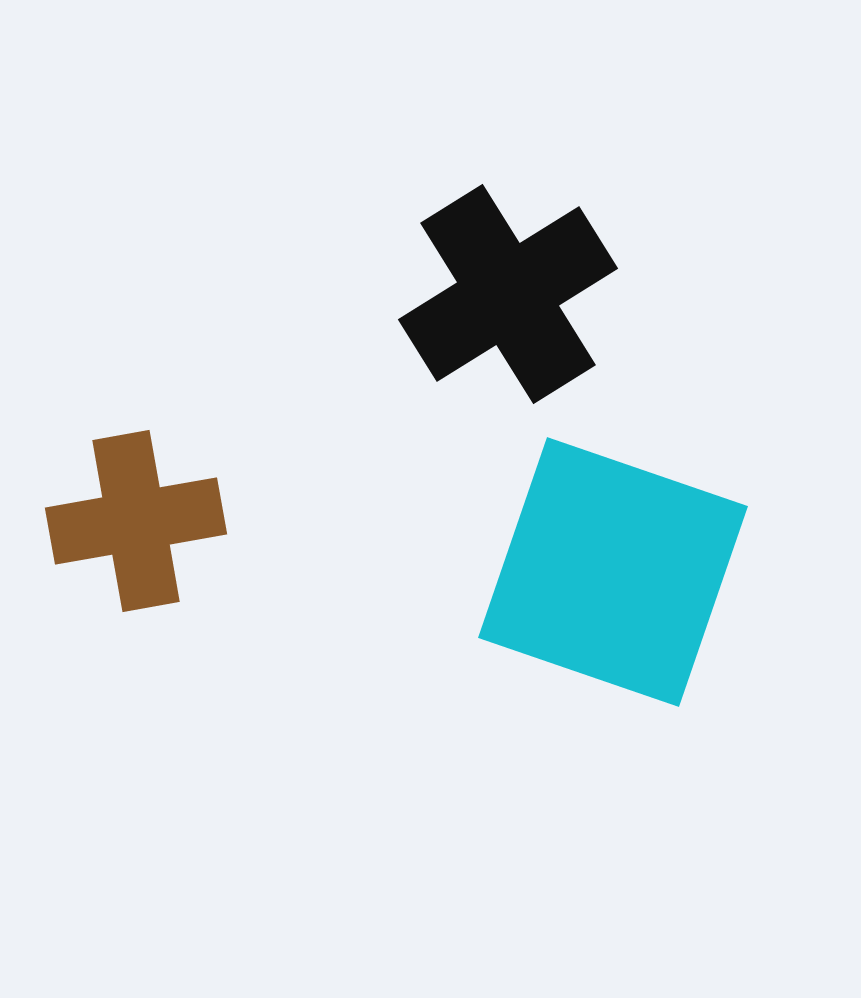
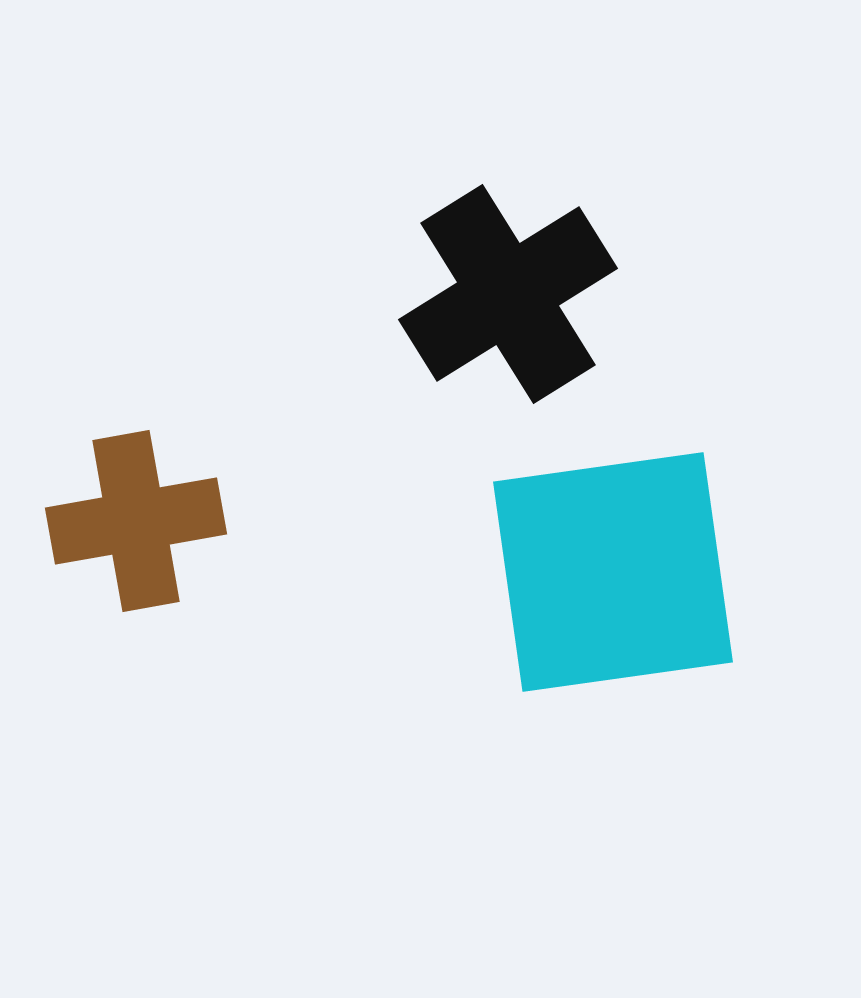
cyan square: rotated 27 degrees counterclockwise
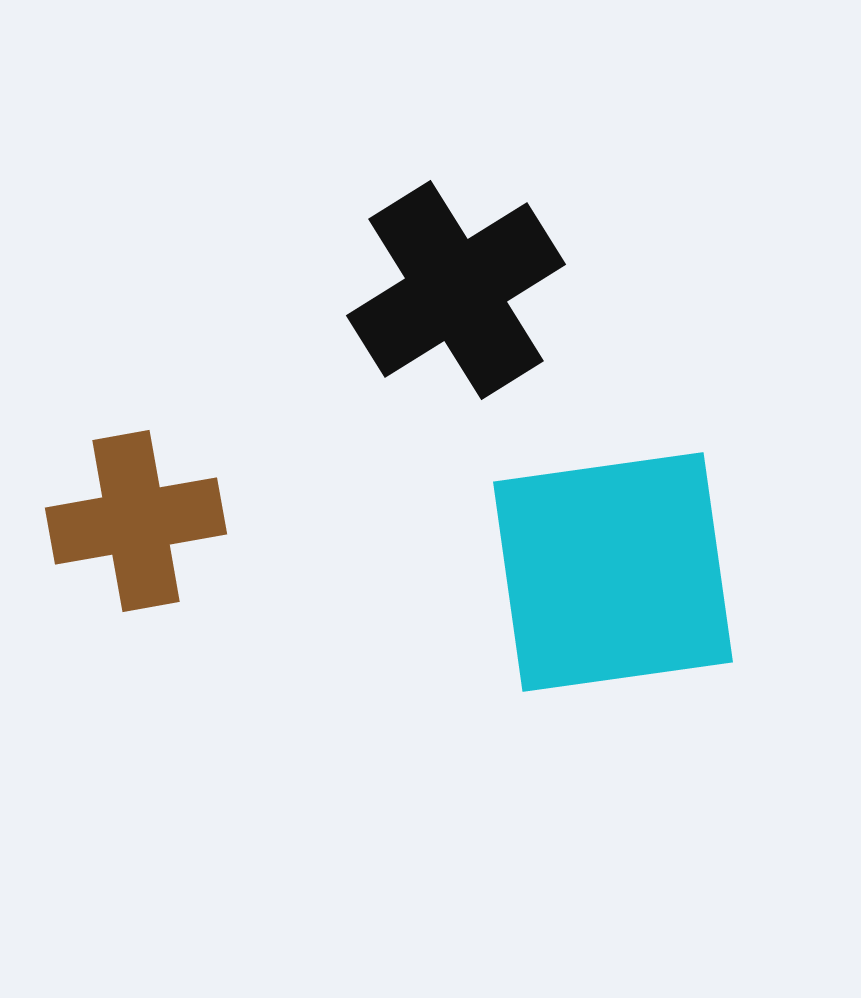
black cross: moved 52 px left, 4 px up
